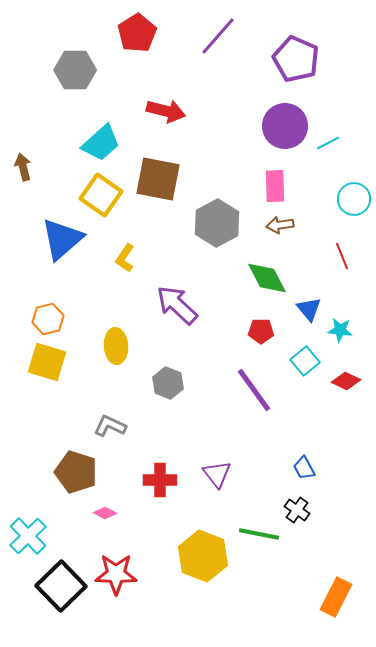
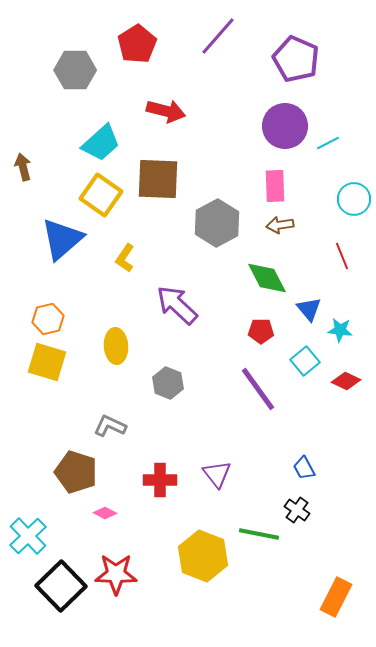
red pentagon at (137, 33): moved 11 px down
brown square at (158, 179): rotated 9 degrees counterclockwise
purple line at (254, 390): moved 4 px right, 1 px up
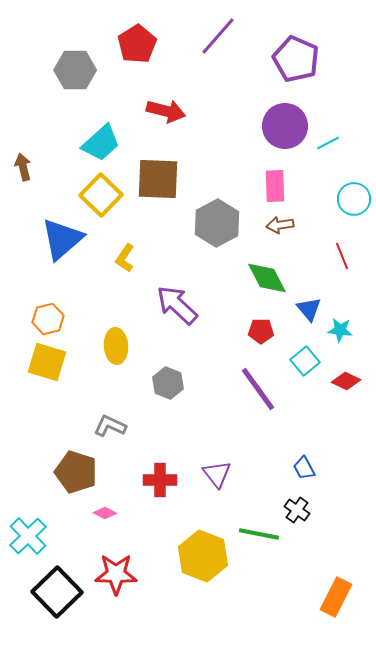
yellow square at (101, 195): rotated 9 degrees clockwise
black square at (61, 586): moved 4 px left, 6 px down
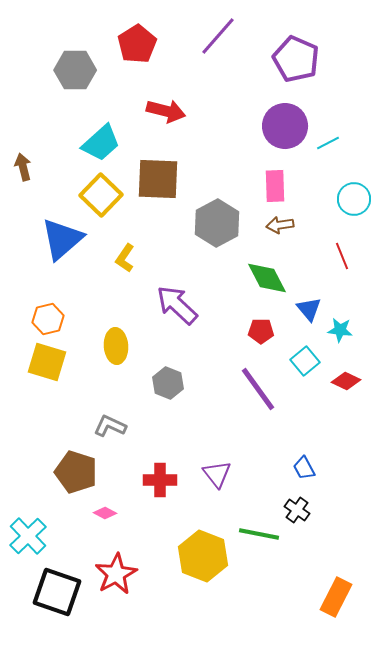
red star at (116, 574): rotated 30 degrees counterclockwise
black square at (57, 592): rotated 27 degrees counterclockwise
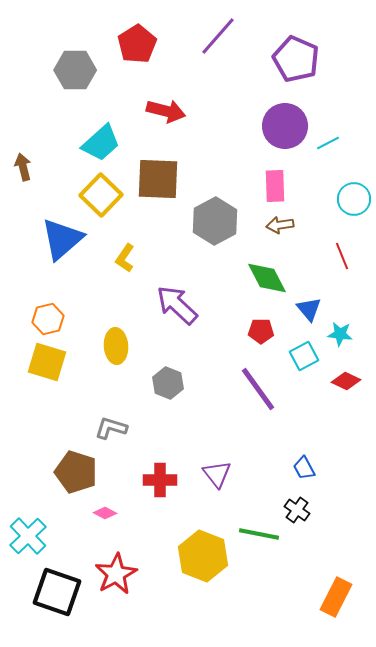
gray hexagon at (217, 223): moved 2 px left, 2 px up
cyan star at (340, 330): moved 4 px down
cyan square at (305, 361): moved 1 px left, 5 px up; rotated 12 degrees clockwise
gray L-shape at (110, 426): moved 1 px right, 2 px down; rotated 8 degrees counterclockwise
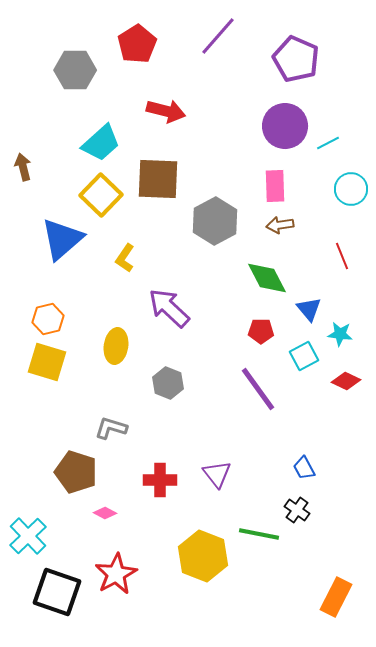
cyan circle at (354, 199): moved 3 px left, 10 px up
purple arrow at (177, 305): moved 8 px left, 3 px down
yellow ellipse at (116, 346): rotated 12 degrees clockwise
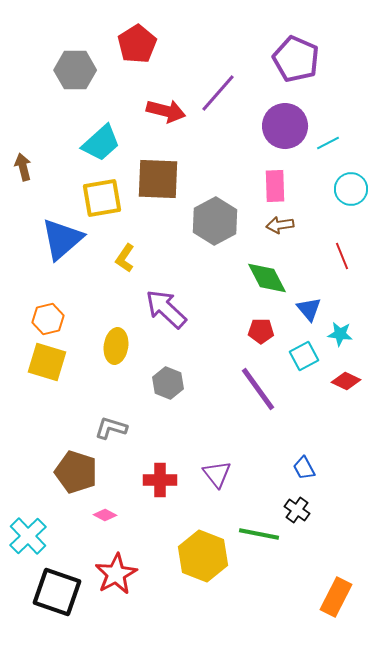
purple line at (218, 36): moved 57 px down
yellow square at (101, 195): moved 1 px right, 3 px down; rotated 36 degrees clockwise
purple arrow at (169, 308): moved 3 px left, 1 px down
pink diamond at (105, 513): moved 2 px down
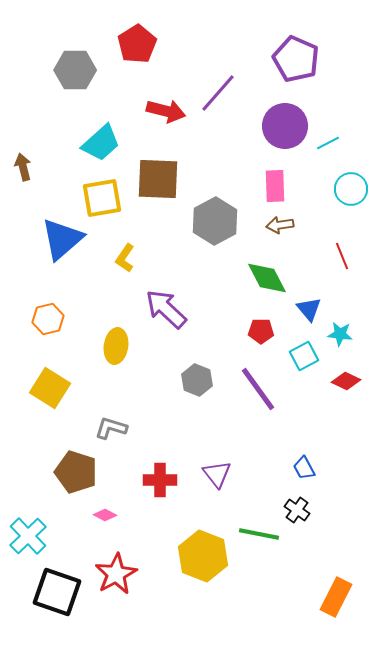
yellow square at (47, 362): moved 3 px right, 26 px down; rotated 15 degrees clockwise
gray hexagon at (168, 383): moved 29 px right, 3 px up
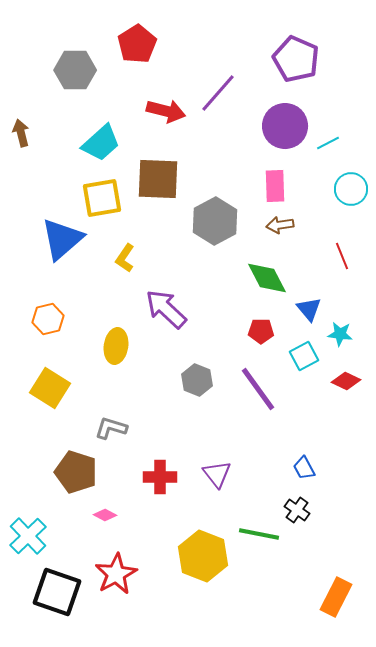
brown arrow at (23, 167): moved 2 px left, 34 px up
red cross at (160, 480): moved 3 px up
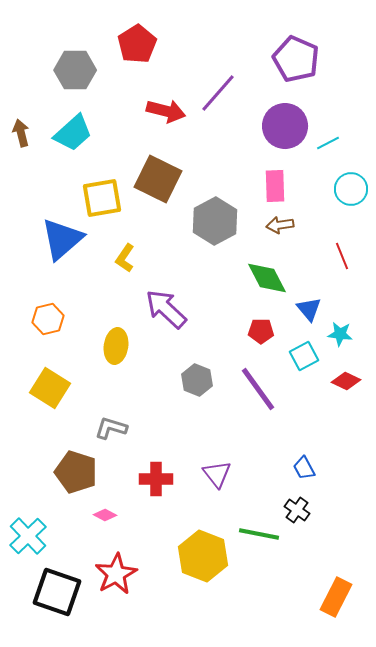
cyan trapezoid at (101, 143): moved 28 px left, 10 px up
brown square at (158, 179): rotated 24 degrees clockwise
red cross at (160, 477): moved 4 px left, 2 px down
